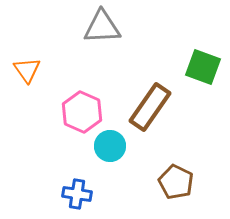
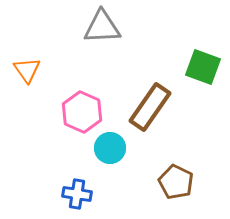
cyan circle: moved 2 px down
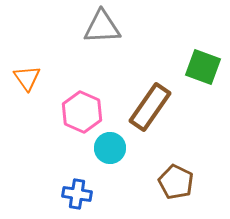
orange triangle: moved 8 px down
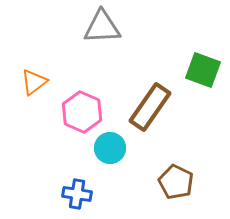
green square: moved 3 px down
orange triangle: moved 7 px right, 4 px down; rotated 28 degrees clockwise
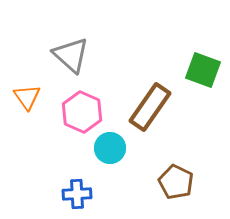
gray triangle: moved 31 px left, 28 px down; rotated 45 degrees clockwise
orange triangle: moved 7 px left, 15 px down; rotated 28 degrees counterclockwise
blue cross: rotated 12 degrees counterclockwise
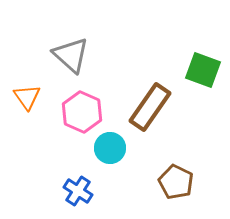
blue cross: moved 1 px right, 3 px up; rotated 36 degrees clockwise
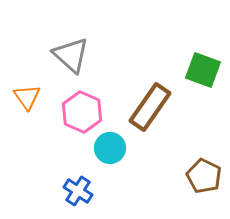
brown pentagon: moved 28 px right, 6 px up
